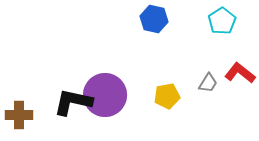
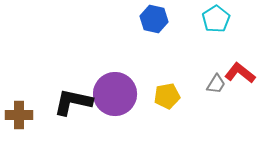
cyan pentagon: moved 6 px left, 2 px up
gray trapezoid: moved 8 px right, 1 px down
purple circle: moved 10 px right, 1 px up
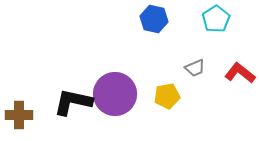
gray trapezoid: moved 21 px left, 16 px up; rotated 35 degrees clockwise
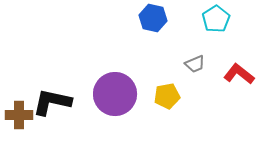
blue hexagon: moved 1 px left, 1 px up
gray trapezoid: moved 4 px up
red L-shape: moved 1 px left, 1 px down
black L-shape: moved 21 px left
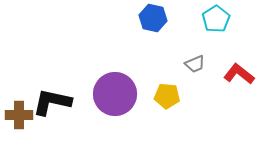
yellow pentagon: rotated 15 degrees clockwise
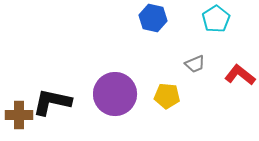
red L-shape: moved 1 px right, 1 px down
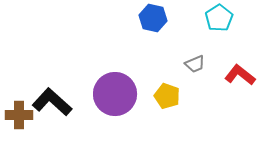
cyan pentagon: moved 3 px right, 1 px up
yellow pentagon: rotated 15 degrees clockwise
black L-shape: rotated 30 degrees clockwise
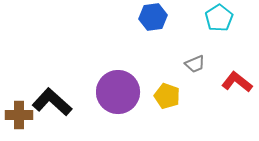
blue hexagon: moved 1 px up; rotated 20 degrees counterclockwise
red L-shape: moved 3 px left, 7 px down
purple circle: moved 3 px right, 2 px up
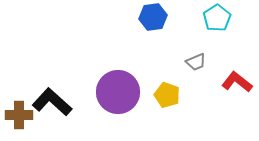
cyan pentagon: moved 2 px left
gray trapezoid: moved 1 px right, 2 px up
yellow pentagon: moved 1 px up
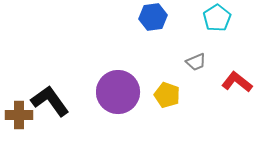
black L-shape: moved 2 px left, 1 px up; rotated 12 degrees clockwise
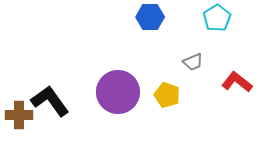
blue hexagon: moved 3 px left; rotated 8 degrees clockwise
gray trapezoid: moved 3 px left
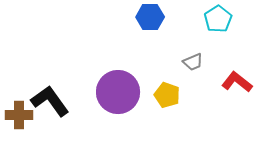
cyan pentagon: moved 1 px right, 1 px down
